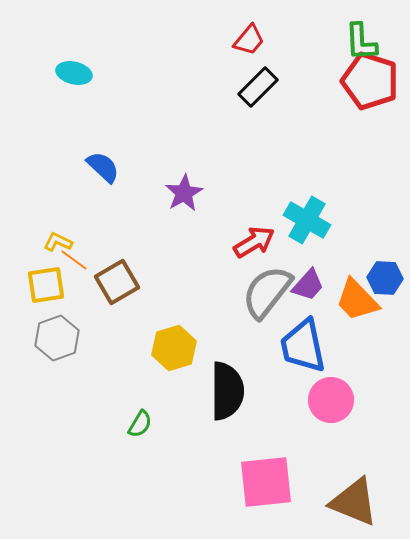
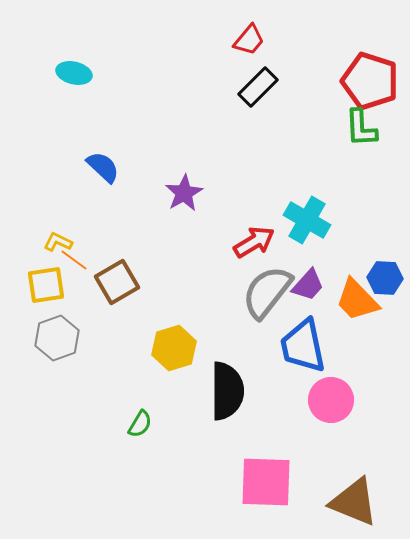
green L-shape: moved 86 px down
pink square: rotated 8 degrees clockwise
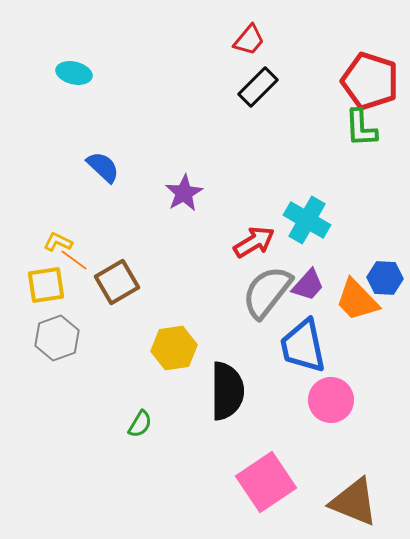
yellow hexagon: rotated 9 degrees clockwise
pink square: rotated 36 degrees counterclockwise
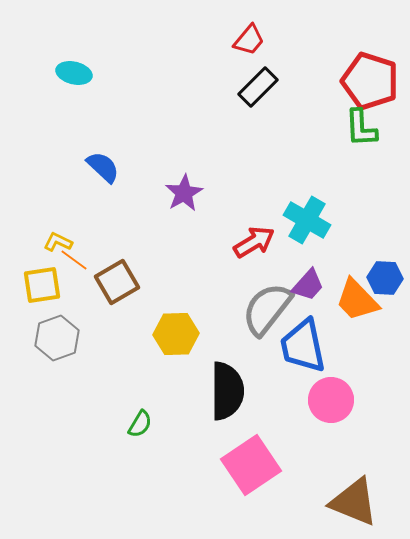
yellow square: moved 4 px left
gray semicircle: moved 17 px down
yellow hexagon: moved 2 px right, 14 px up; rotated 6 degrees clockwise
pink square: moved 15 px left, 17 px up
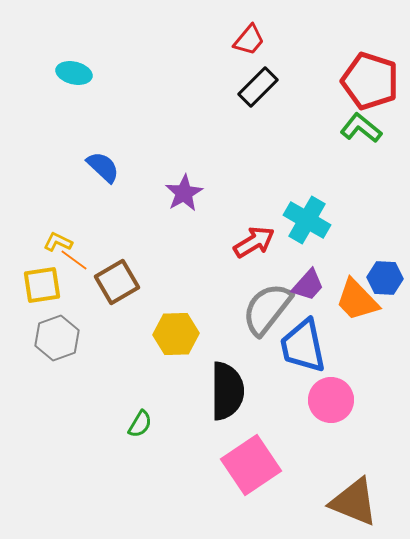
green L-shape: rotated 132 degrees clockwise
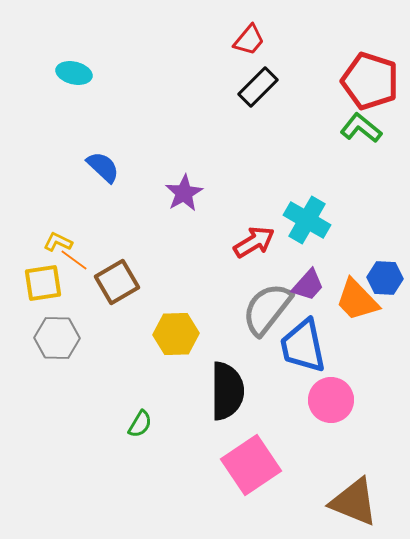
yellow square: moved 1 px right, 2 px up
gray hexagon: rotated 21 degrees clockwise
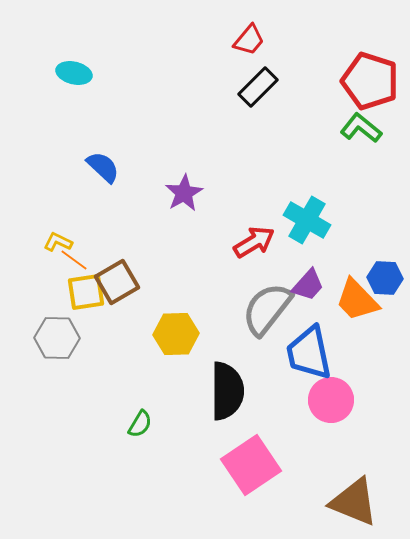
yellow square: moved 43 px right, 9 px down
blue trapezoid: moved 6 px right, 7 px down
